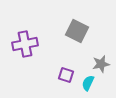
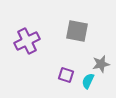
gray square: rotated 15 degrees counterclockwise
purple cross: moved 2 px right, 3 px up; rotated 15 degrees counterclockwise
cyan semicircle: moved 2 px up
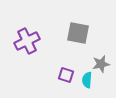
gray square: moved 1 px right, 2 px down
cyan semicircle: moved 1 px left, 1 px up; rotated 21 degrees counterclockwise
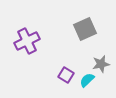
gray square: moved 7 px right, 4 px up; rotated 35 degrees counterclockwise
purple square: rotated 14 degrees clockwise
cyan semicircle: rotated 42 degrees clockwise
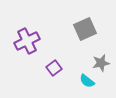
gray star: moved 1 px up
purple square: moved 12 px left, 7 px up; rotated 21 degrees clockwise
cyan semicircle: moved 1 px down; rotated 98 degrees counterclockwise
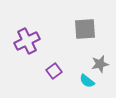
gray square: rotated 20 degrees clockwise
gray star: moved 1 px left, 1 px down
purple square: moved 3 px down
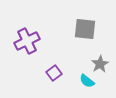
gray square: rotated 10 degrees clockwise
gray star: rotated 18 degrees counterclockwise
purple square: moved 2 px down
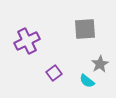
gray square: rotated 10 degrees counterclockwise
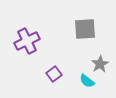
purple square: moved 1 px down
